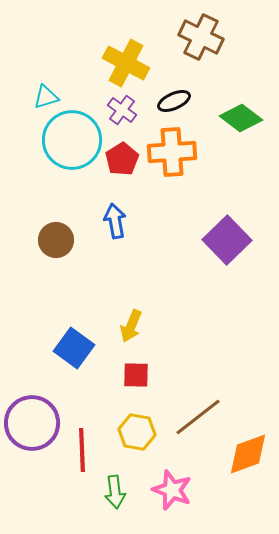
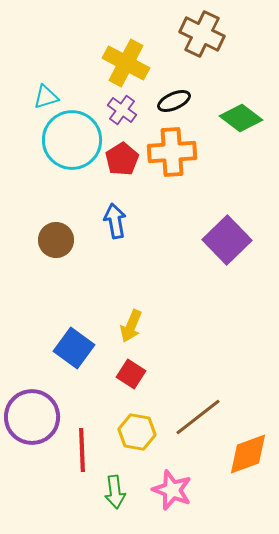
brown cross: moved 1 px right, 3 px up
red square: moved 5 px left, 1 px up; rotated 32 degrees clockwise
purple circle: moved 6 px up
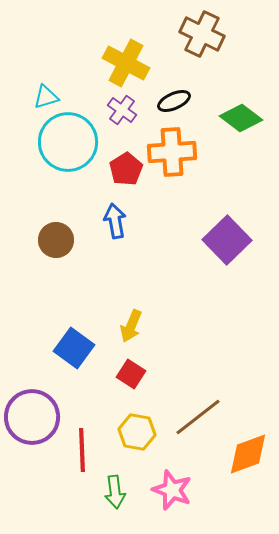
cyan circle: moved 4 px left, 2 px down
red pentagon: moved 4 px right, 10 px down
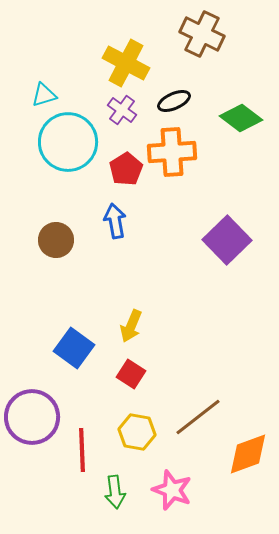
cyan triangle: moved 2 px left, 2 px up
